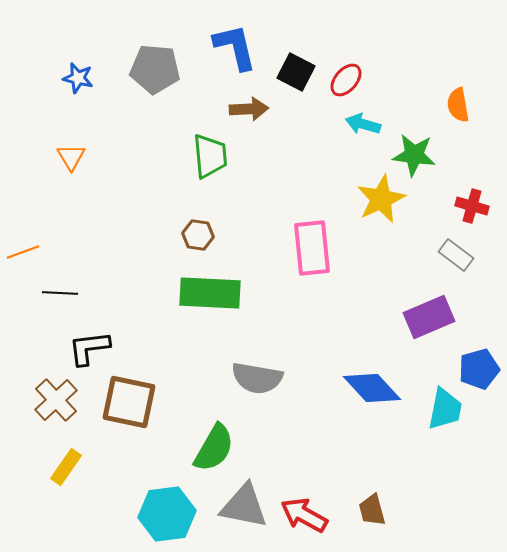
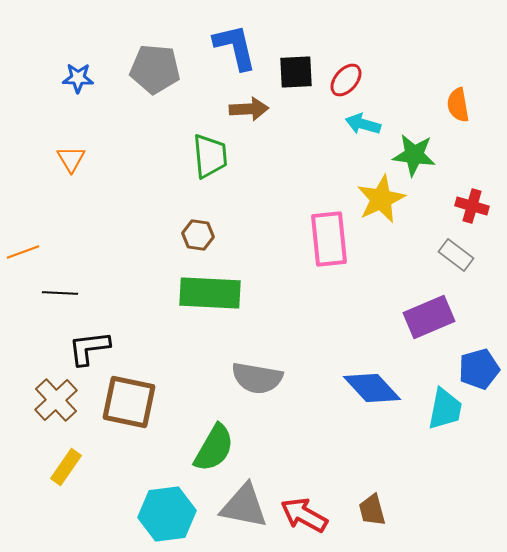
black square: rotated 30 degrees counterclockwise
blue star: rotated 12 degrees counterclockwise
orange triangle: moved 2 px down
pink rectangle: moved 17 px right, 9 px up
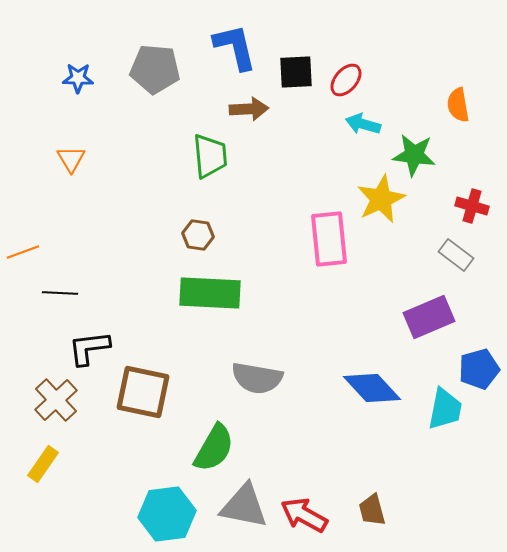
brown square: moved 14 px right, 10 px up
yellow rectangle: moved 23 px left, 3 px up
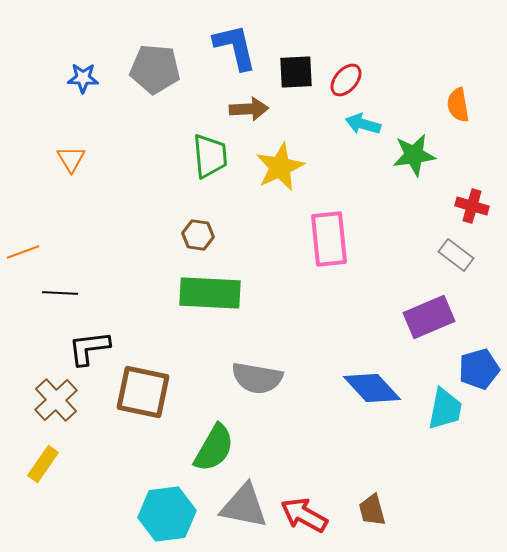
blue star: moved 5 px right
green star: rotated 15 degrees counterclockwise
yellow star: moved 101 px left, 32 px up
